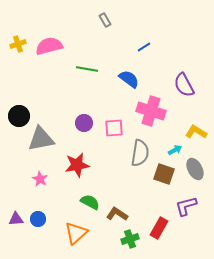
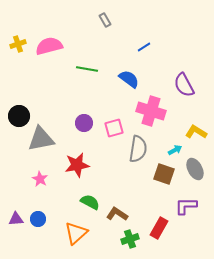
pink square: rotated 12 degrees counterclockwise
gray semicircle: moved 2 px left, 4 px up
purple L-shape: rotated 15 degrees clockwise
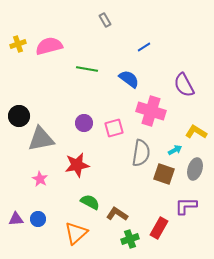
gray semicircle: moved 3 px right, 4 px down
gray ellipse: rotated 45 degrees clockwise
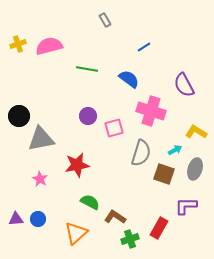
purple circle: moved 4 px right, 7 px up
gray semicircle: rotated 8 degrees clockwise
brown L-shape: moved 2 px left, 3 px down
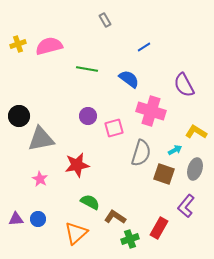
purple L-shape: rotated 50 degrees counterclockwise
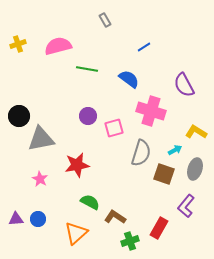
pink semicircle: moved 9 px right
green cross: moved 2 px down
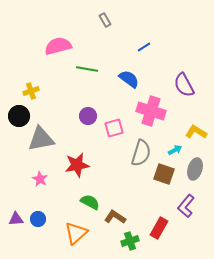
yellow cross: moved 13 px right, 47 px down
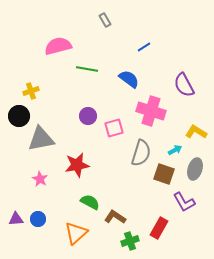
purple L-shape: moved 2 px left, 4 px up; rotated 70 degrees counterclockwise
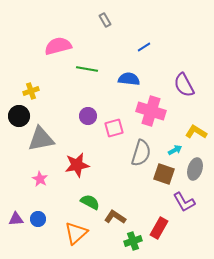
blue semicircle: rotated 30 degrees counterclockwise
green cross: moved 3 px right
